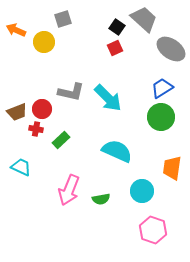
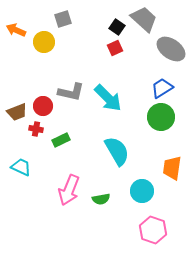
red circle: moved 1 px right, 3 px up
green rectangle: rotated 18 degrees clockwise
cyan semicircle: rotated 36 degrees clockwise
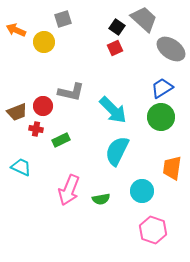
cyan arrow: moved 5 px right, 12 px down
cyan semicircle: rotated 124 degrees counterclockwise
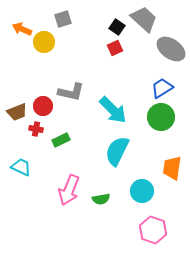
orange arrow: moved 6 px right, 1 px up
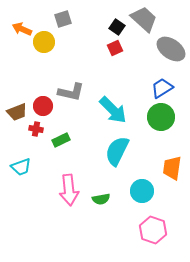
cyan trapezoid: rotated 135 degrees clockwise
pink arrow: rotated 28 degrees counterclockwise
